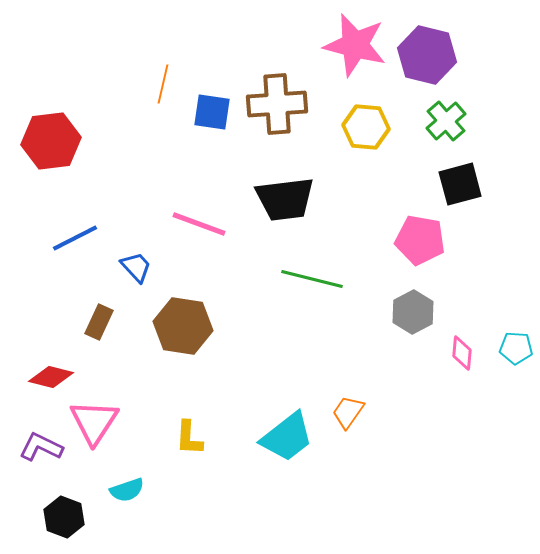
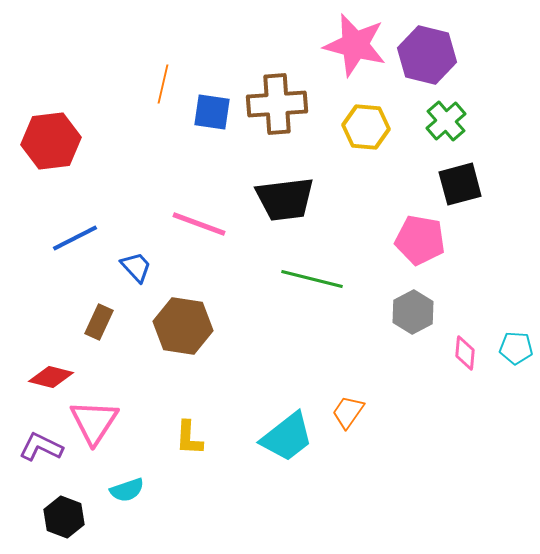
pink diamond: moved 3 px right
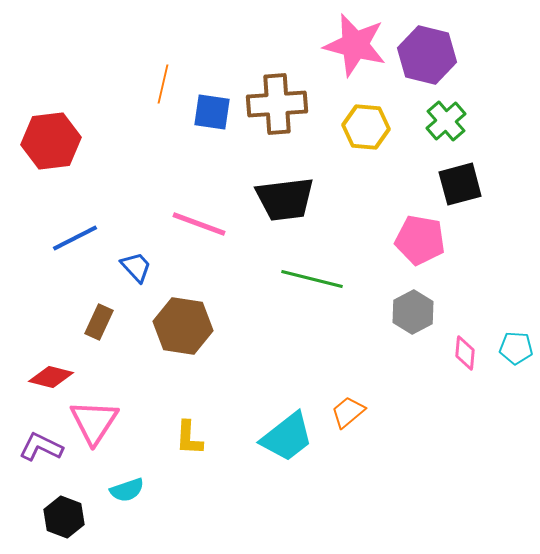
orange trapezoid: rotated 15 degrees clockwise
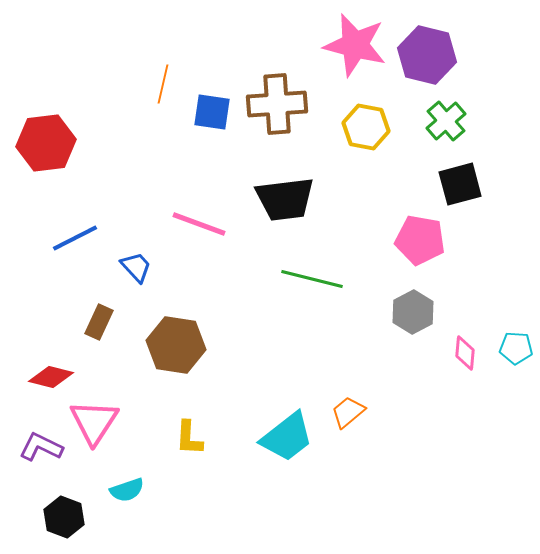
yellow hexagon: rotated 6 degrees clockwise
red hexagon: moved 5 px left, 2 px down
brown hexagon: moved 7 px left, 19 px down
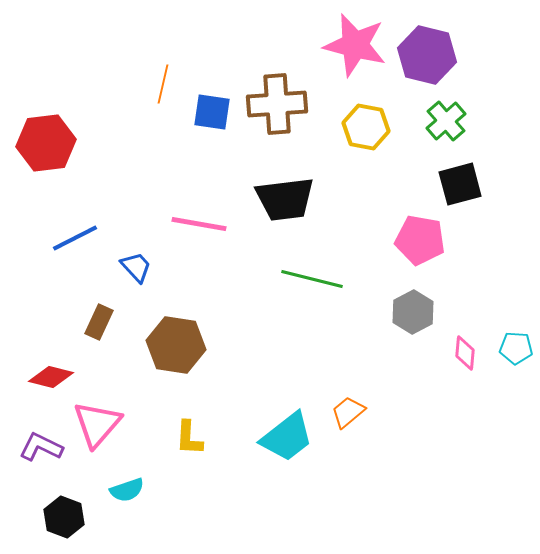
pink line: rotated 10 degrees counterclockwise
pink triangle: moved 3 px right, 2 px down; rotated 8 degrees clockwise
